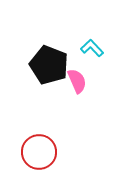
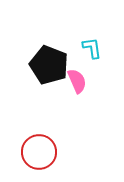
cyan L-shape: rotated 35 degrees clockwise
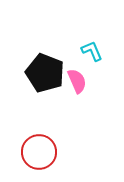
cyan L-shape: moved 3 px down; rotated 15 degrees counterclockwise
black pentagon: moved 4 px left, 8 px down
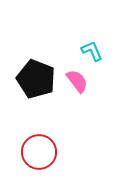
black pentagon: moved 9 px left, 6 px down
pink semicircle: rotated 15 degrees counterclockwise
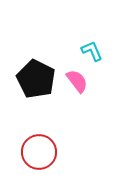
black pentagon: rotated 6 degrees clockwise
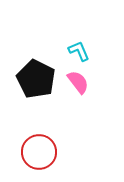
cyan L-shape: moved 13 px left
pink semicircle: moved 1 px right, 1 px down
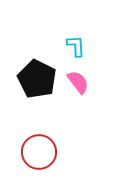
cyan L-shape: moved 3 px left, 5 px up; rotated 20 degrees clockwise
black pentagon: moved 1 px right
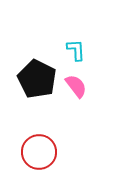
cyan L-shape: moved 4 px down
pink semicircle: moved 2 px left, 4 px down
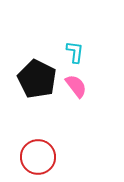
cyan L-shape: moved 1 px left, 2 px down; rotated 10 degrees clockwise
red circle: moved 1 px left, 5 px down
